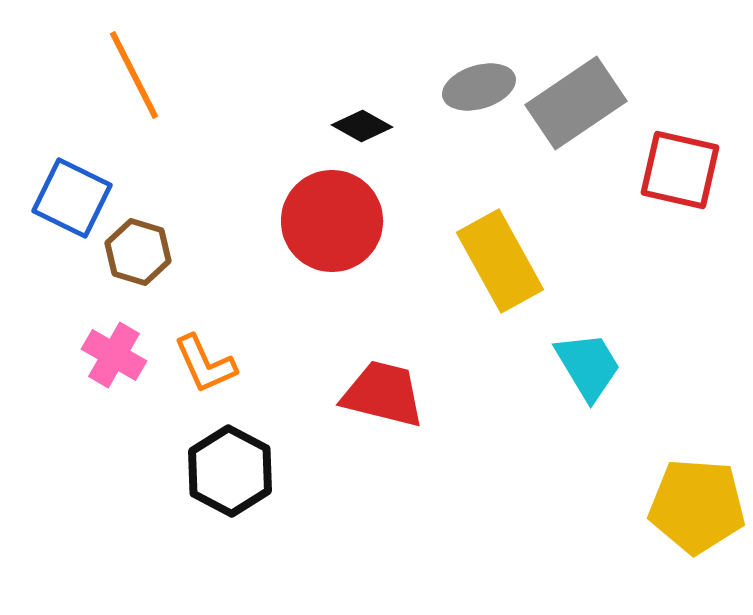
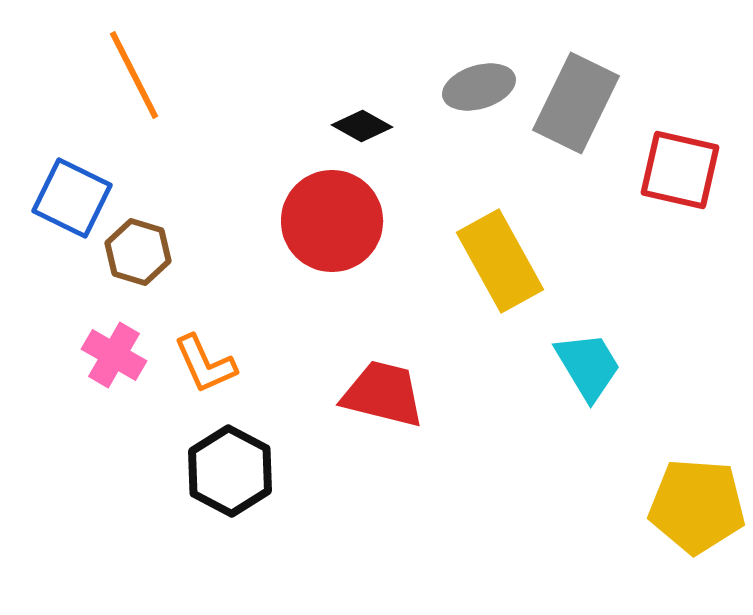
gray rectangle: rotated 30 degrees counterclockwise
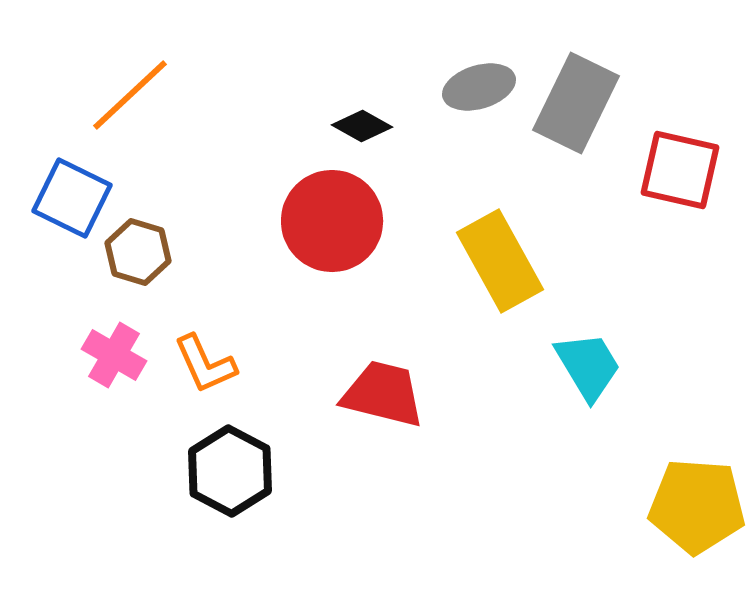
orange line: moved 4 px left, 20 px down; rotated 74 degrees clockwise
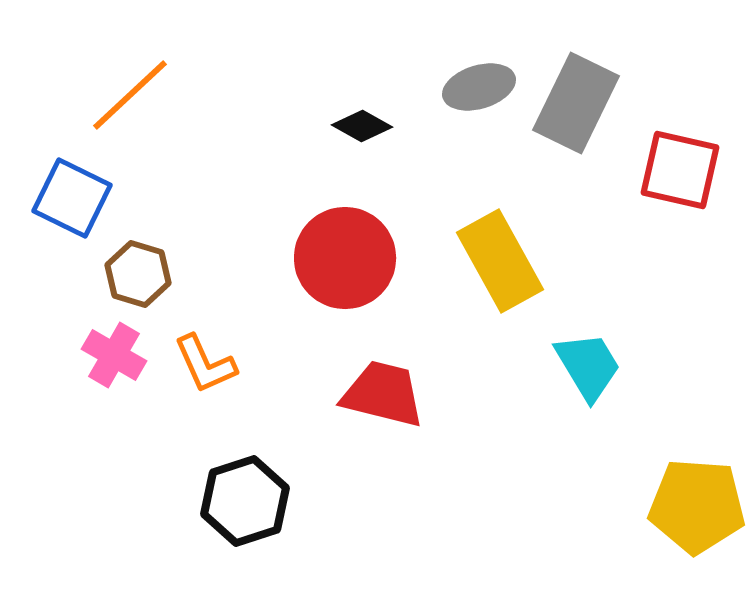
red circle: moved 13 px right, 37 px down
brown hexagon: moved 22 px down
black hexagon: moved 15 px right, 30 px down; rotated 14 degrees clockwise
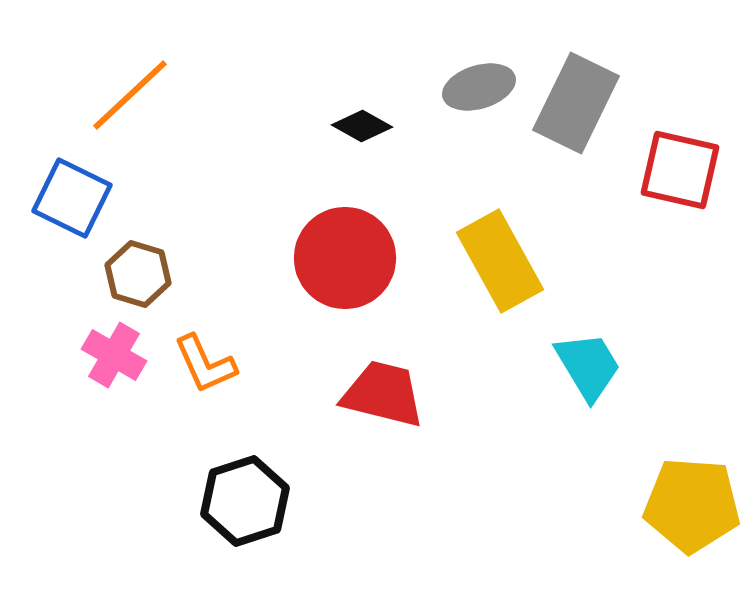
yellow pentagon: moved 5 px left, 1 px up
